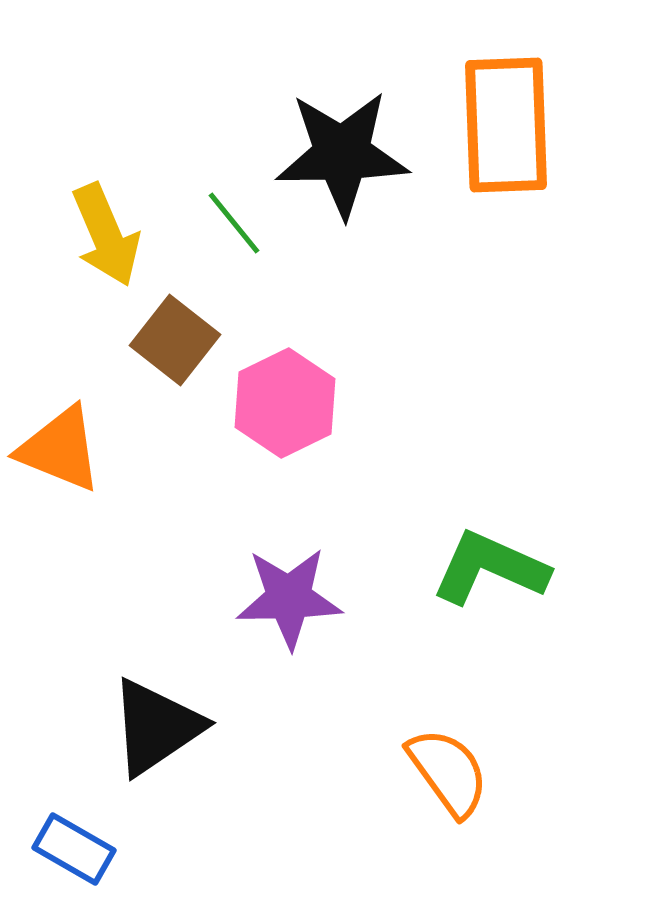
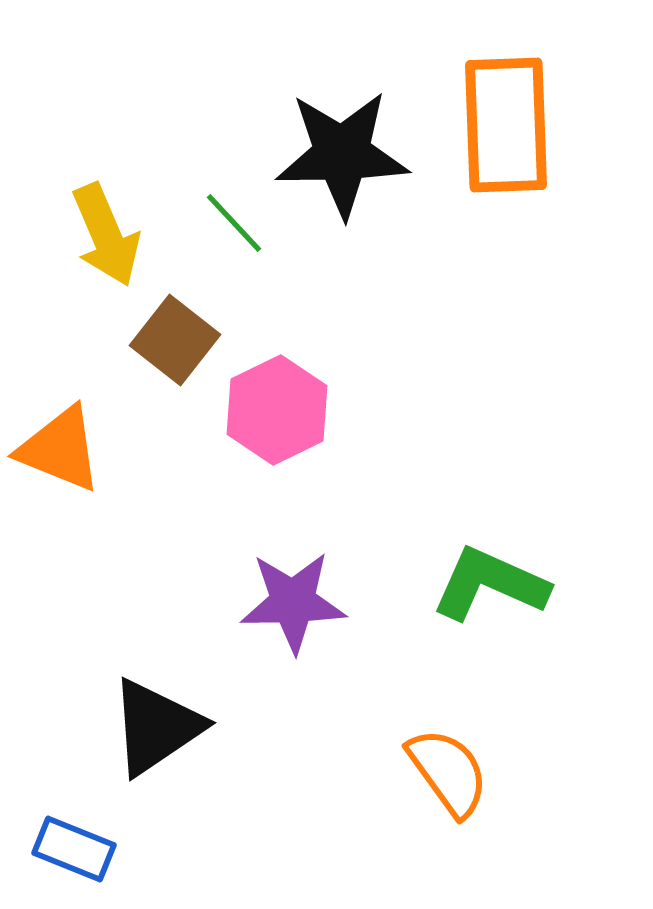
green line: rotated 4 degrees counterclockwise
pink hexagon: moved 8 px left, 7 px down
green L-shape: moved 16 px down
purple star: moved 4 px right, 4 px down
blue rectangle: rotated 8 degrees counterclockwise
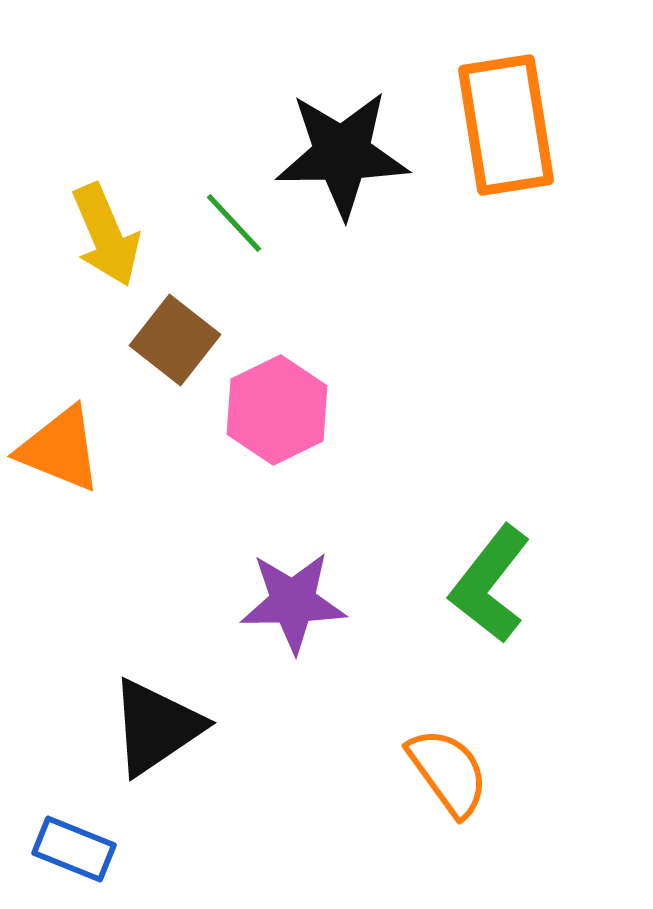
orange rectangle: rotated 7 degrees counterclockwise
green L-shape: rotated 76 degrees counterclockwise
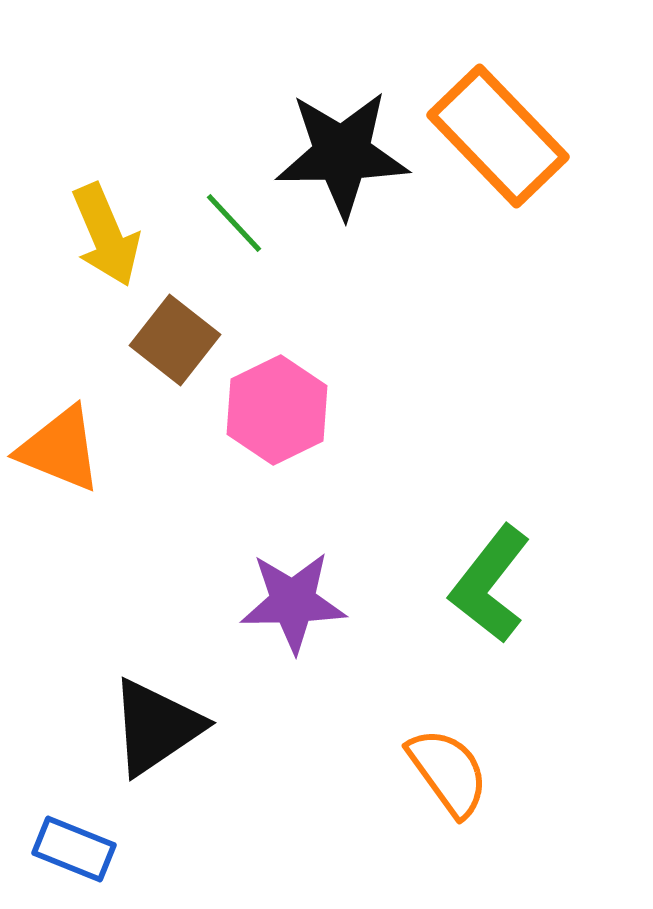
orange rectangle: moved 8 px left, 11 px down; rotated 35 degrees counterclockwise
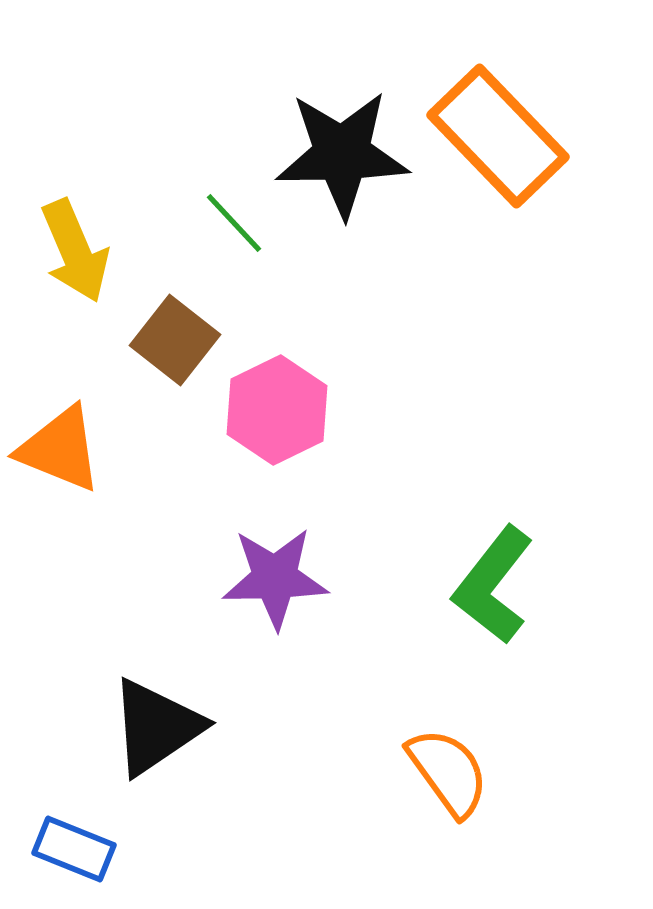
yellow arrow: moved 31 px left, 16 px down
green L-shape: moved 3 px right, 1 px down
purple star: moved 18 px left, 24 px up
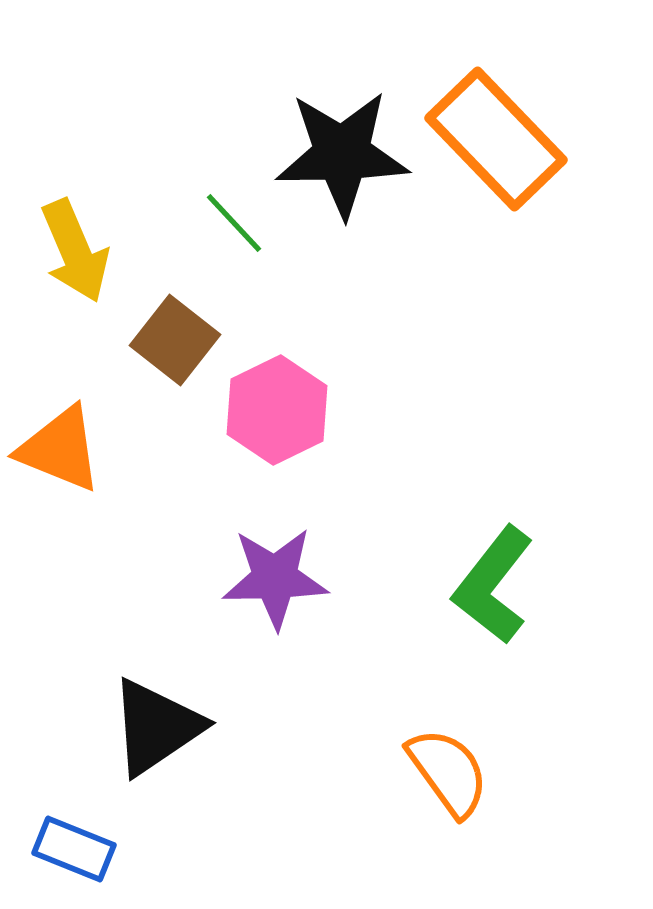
orange rectangle: moved 2 px left, 3 px down
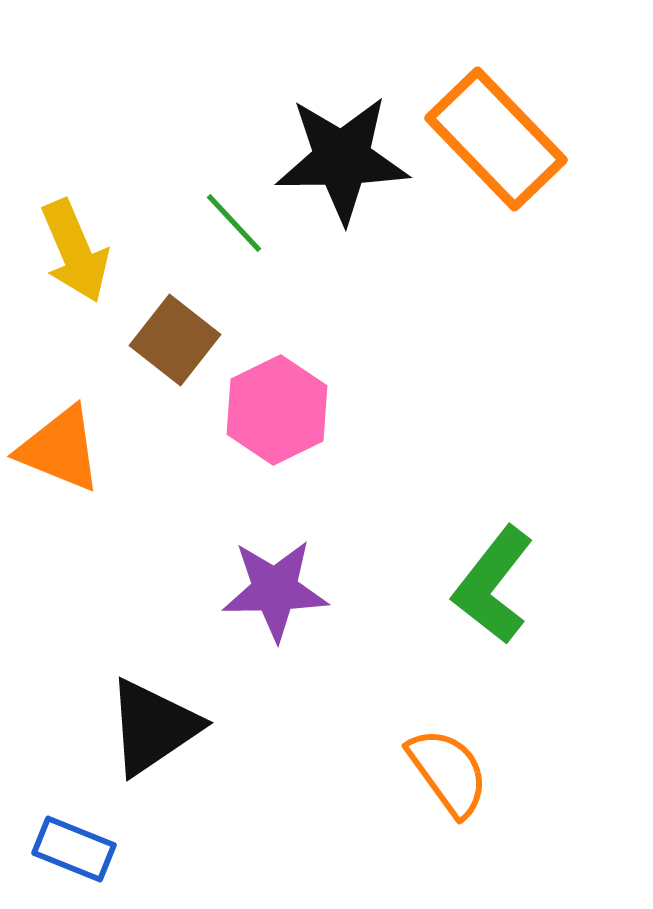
black star: moved 5 px down
purple star: moved 12 px down
black triangle: moved 3 px left
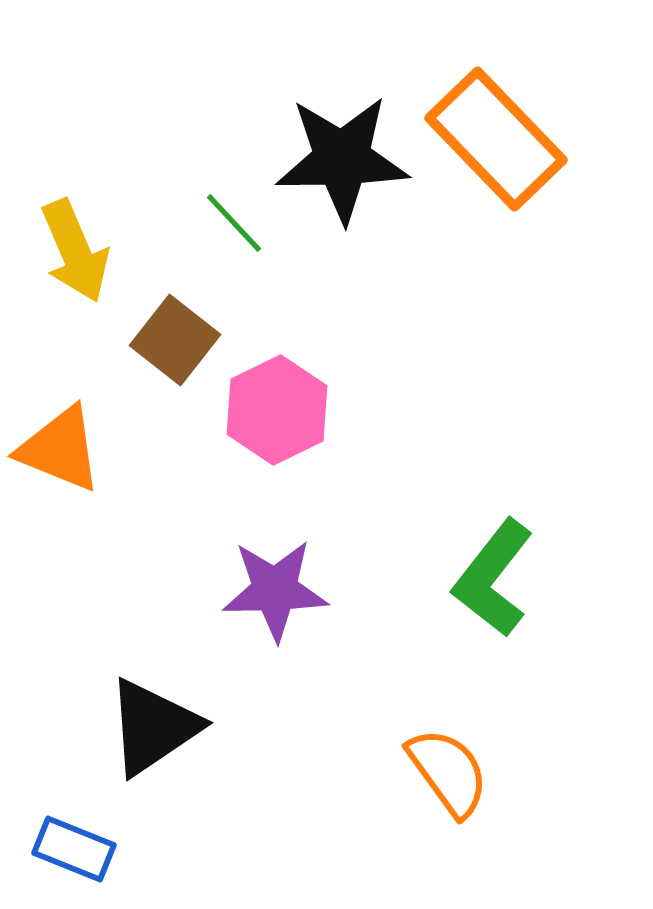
green L-shape: moved 7 px up
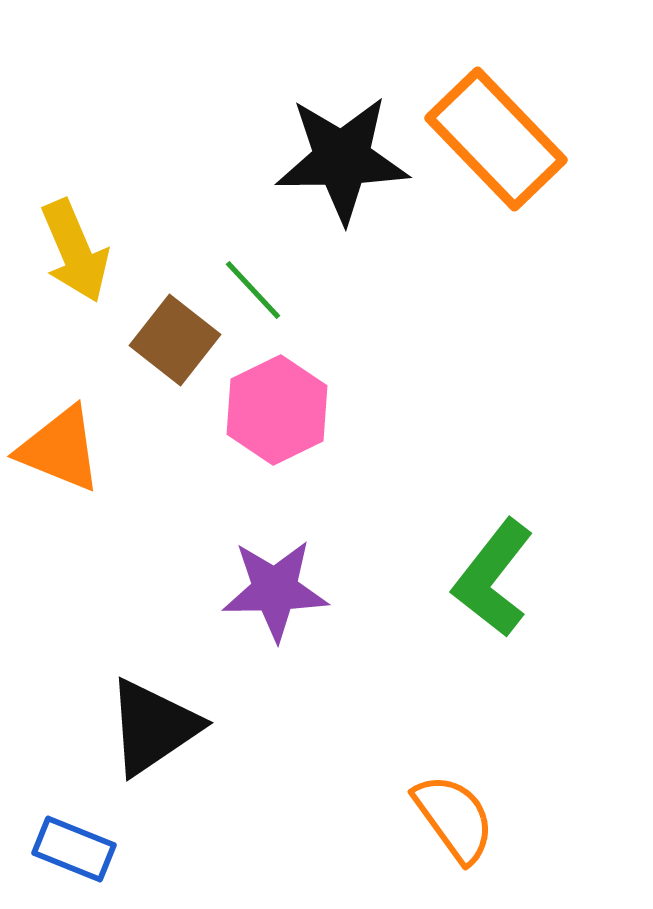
green line: moved 19 px right, 67 px down
orange semicircle: moved 6 px right, 46 px down
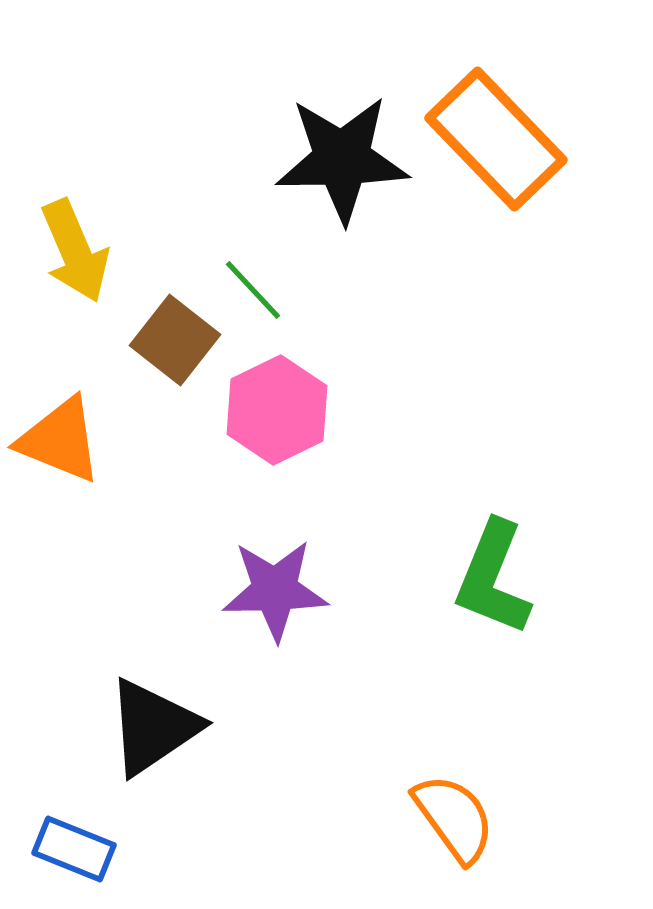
orange triangle: moved 9 px up
green L-shape: rotated 16 degrees counterclockwise
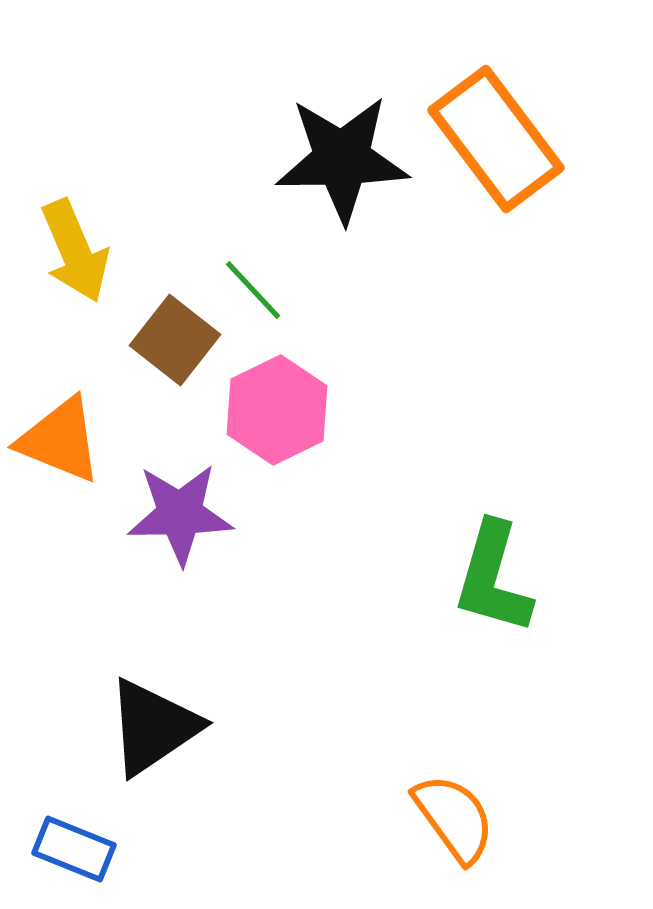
orange rectangle: rotated 7 degrees clockwise
green L-shape: rotated 6 degrees counterclockwise
purple star: moved 95 px left, 76 px up
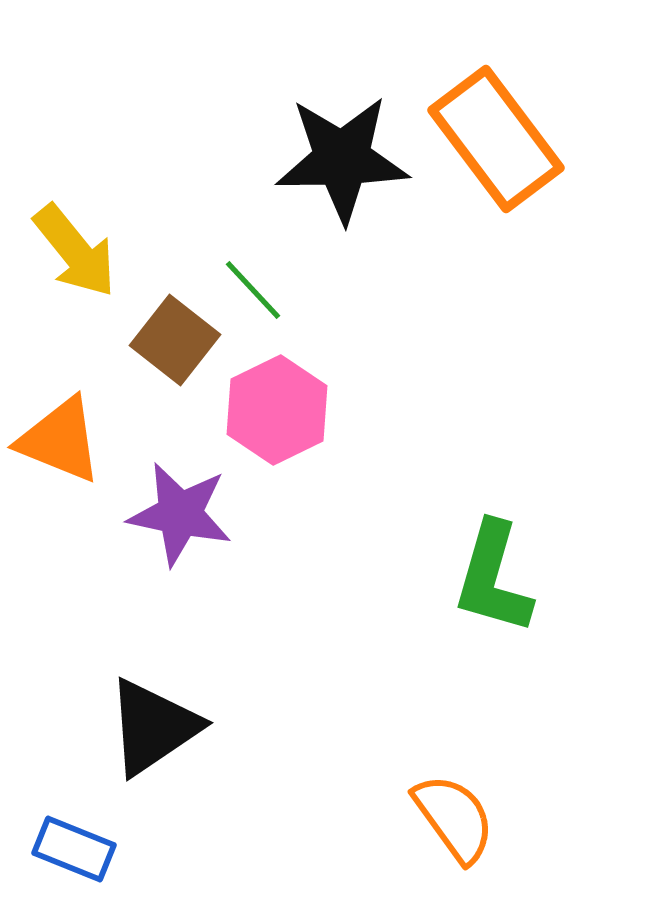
yellow arrow: rotated 16 degrees counterclockwise
purple star: rotated 13 degrees clockwise
